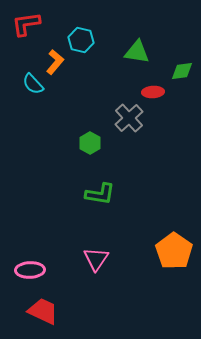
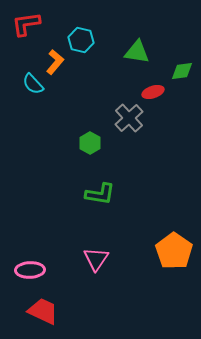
red ellipse: rotated 15 degrees counterclockwise
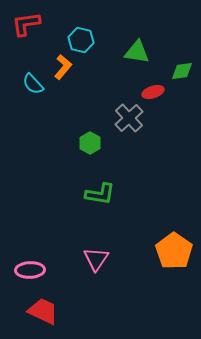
orange L-shape: moved 8 px right, 5 px down
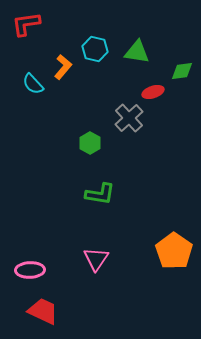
cyan hexagon: moved 14 px right, 9 px down
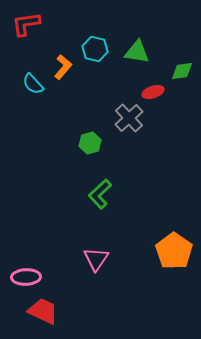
green hexagon: rotated 15 degrees clockwise
green L-shape: rotated 128 degrees clockwise
pink ellipse: moved 4 px left, 7 px down
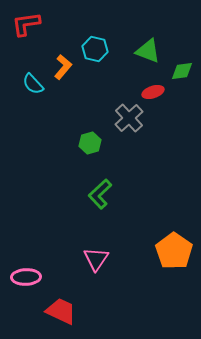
green triangle: moved 11 px right, 1 px up; rotated 12 degrees clockwise
red trapezoid: moved 18 px right
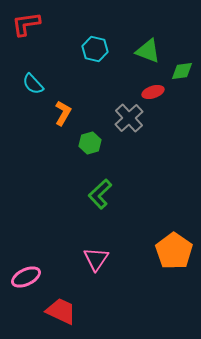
orange L-shape: moved 46 px down; rotated 10 degrees counterclockwise
pink ellipse: rotated 24 degrees counterclockwise
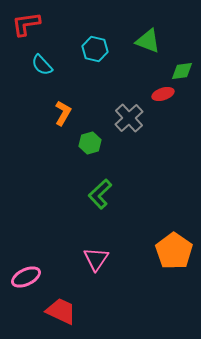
green triangle: moved 10 px up
cyan semicircle: moved 9 px right, 19 px up
red ellipse: moved 10 px right, 2 px down
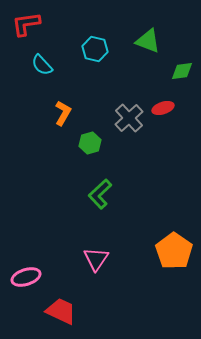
red ellipse: moved 14 px down
pink ellipse: rotated 8 degrees clockwise
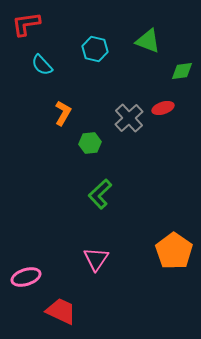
green hexagon: rotated 10 degrees clockwise
